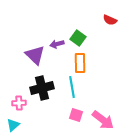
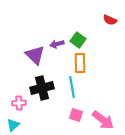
green square: moved 2 px down
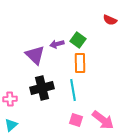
cyan line: moved 1 px right, 3 px down
pink cross: moved 9 px left, 4 px up
pink square: moved 5 px down
cyan triangle: moved 2 px left
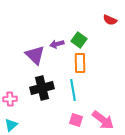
green square: moved 1 px right
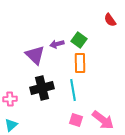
red semicircle: rotated 32 degrees clockwise
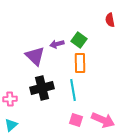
red semicircle: rotated 24 degrees clockwise
purple triangle: moved 1 px down
pink arrow: rotated 15 degrees counterclockwise
